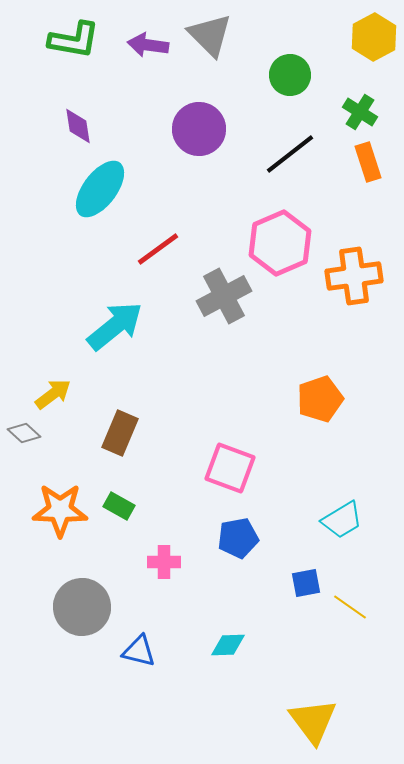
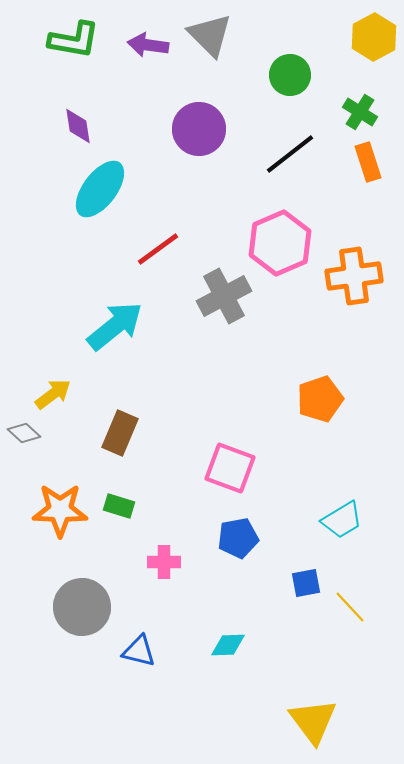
green rectangle: rotated 12 degrees counterclockwise
yellow line: rotated 12 degrees clockwise
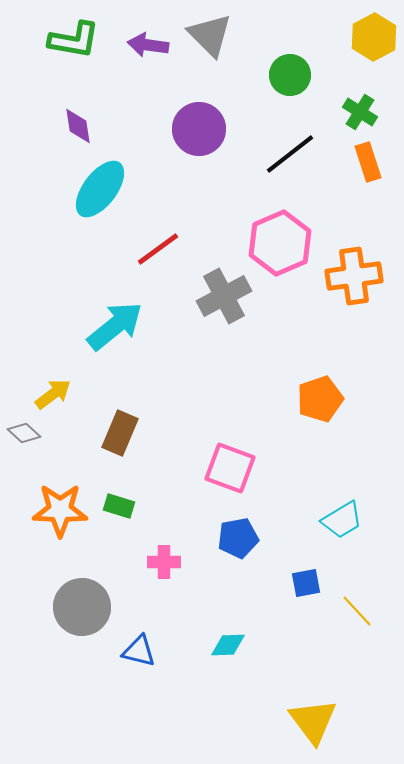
yellow line: moved 7 px right, 4 px down
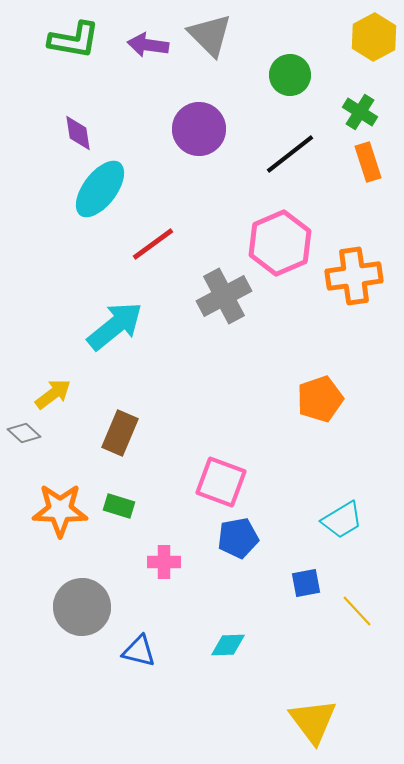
purple diamond: moved 7 px down
red line: moved 5 px left, 5 px up
pink square: moved 9 px left, 14 px down
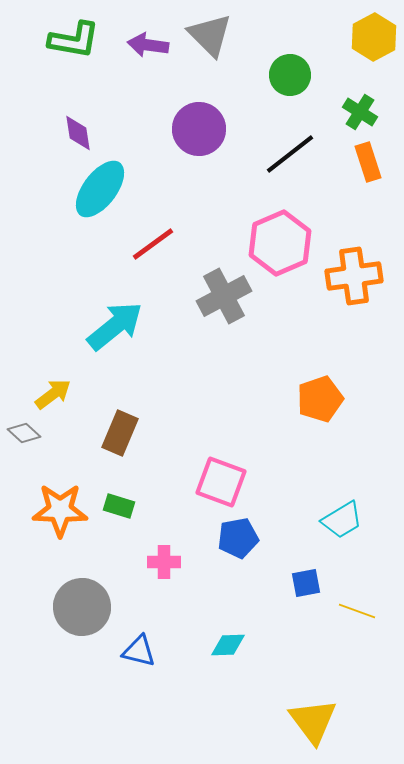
yellow line: rotated 27 degrees counterclockwise
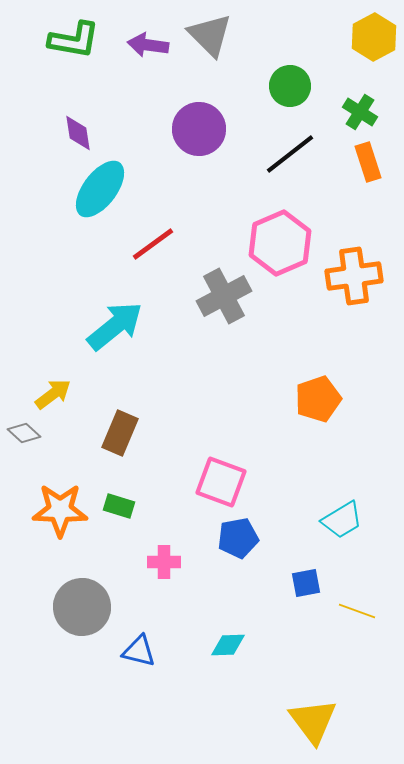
green circle: moved 11 px down
orange pentagon: moved 2 px left
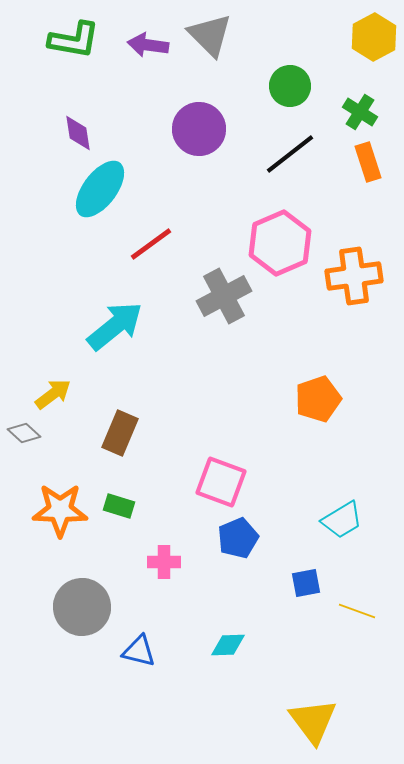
red line: moved 2 px left
blue pentagon: rotated 12 degrees counterclockwise
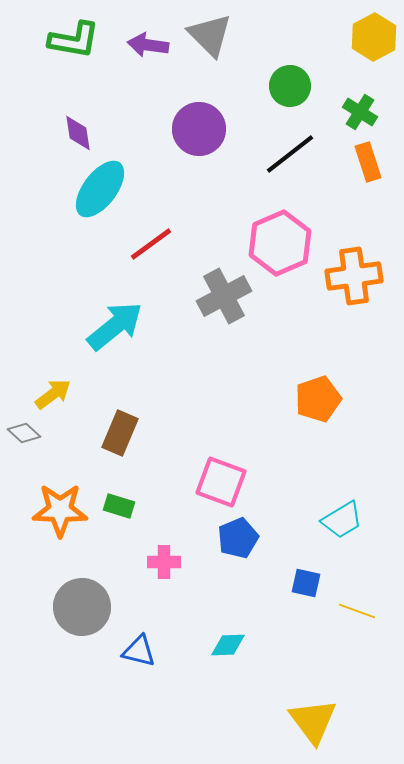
blue square: rotated 24 degrees clockwise
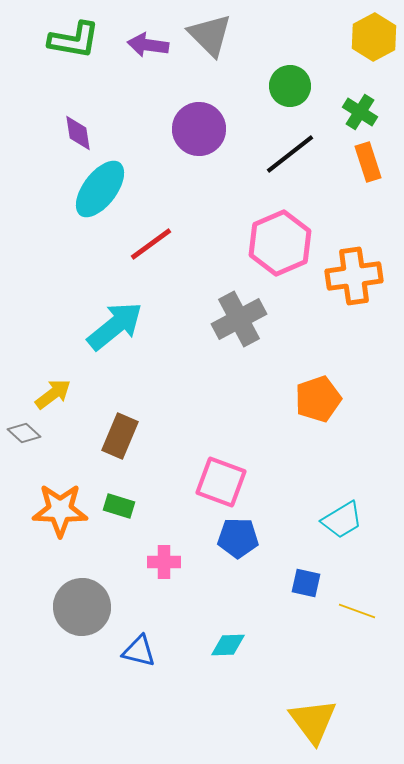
gray cross: moved 15 px right, 23 px down
brown rectangle: moved 3 px down
blue pentagon: rotated 24 degrees clockwise
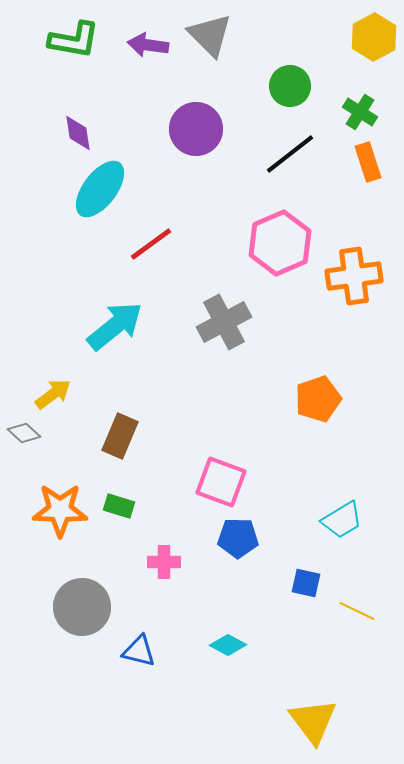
purple circle: moved 3 px left
gray cross: moved 15 px left, 3 px down
yellow line: rotated 6 degrees clockwise
cyan diamond: rotated 30 degrees clockwise
